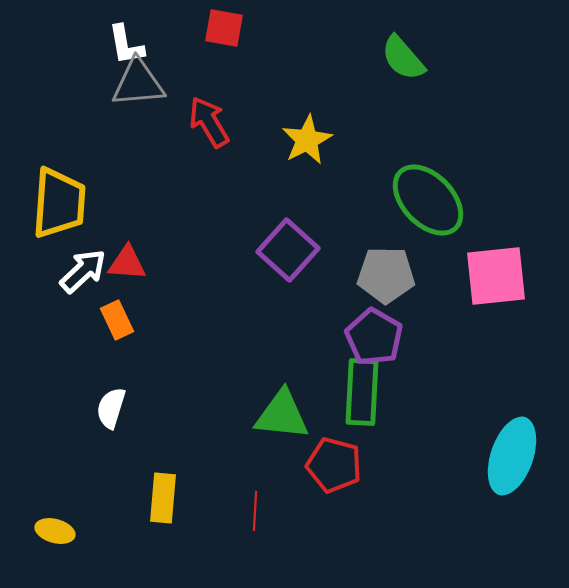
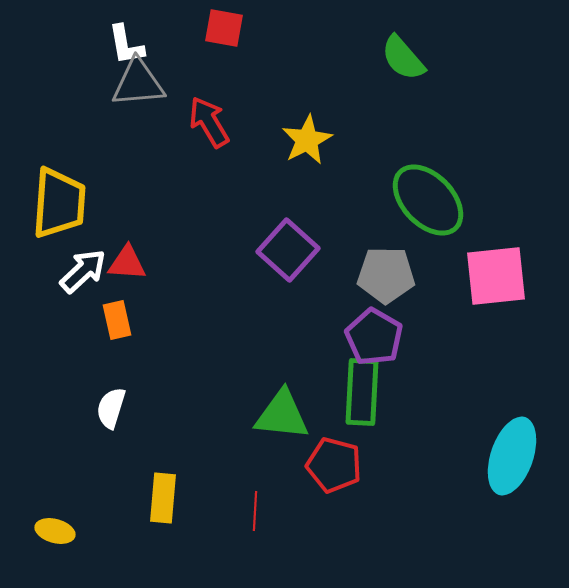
orange rectangle: rotated 12 degrees clockwise
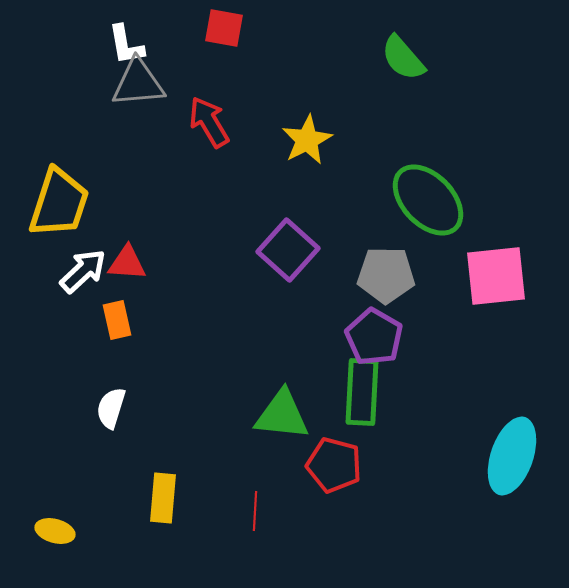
yellow trapezoid: rotated 14 degrees clockwise
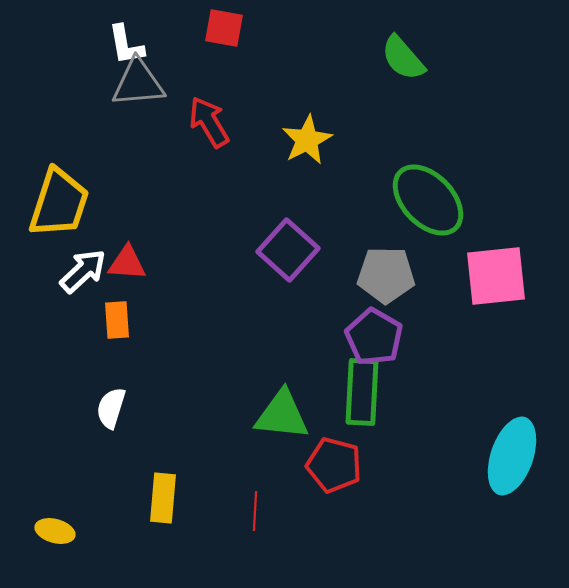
orange rectangle: rotated 9 degrees clockwise
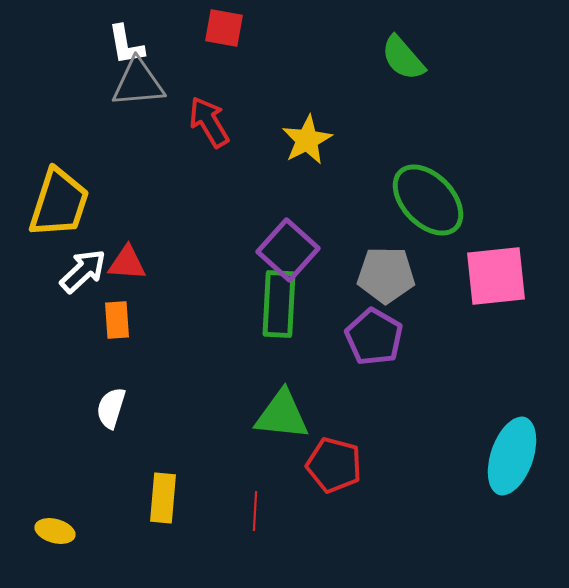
green rectangle: moved 83 px left, 88 px up
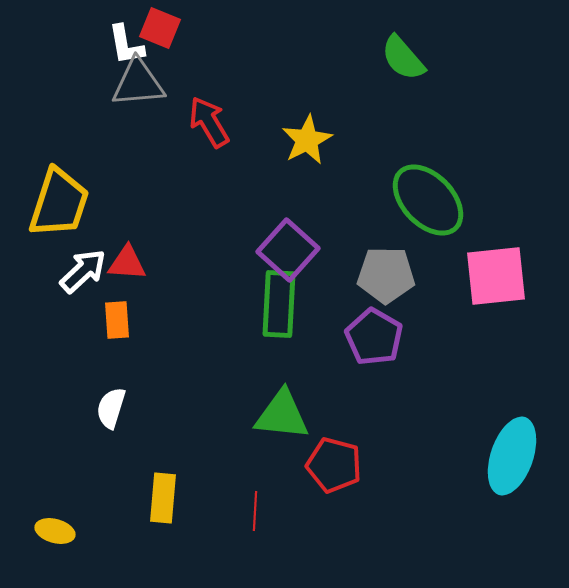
red square: moved 64 px left; rotated 12 degrees clockwise
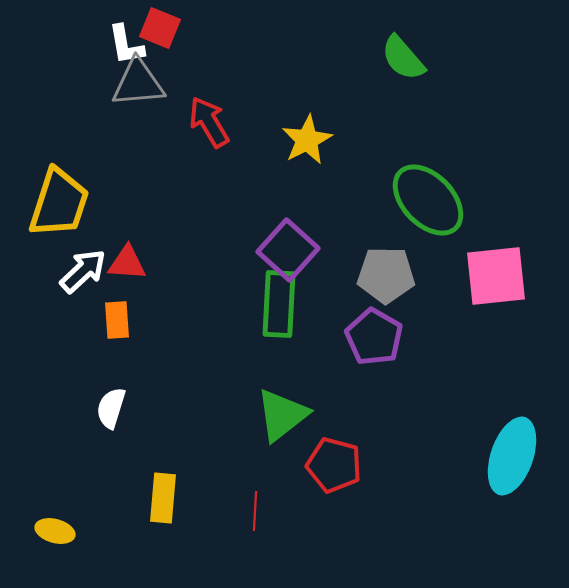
green triangle: rotated 44 degrees counterclockwise
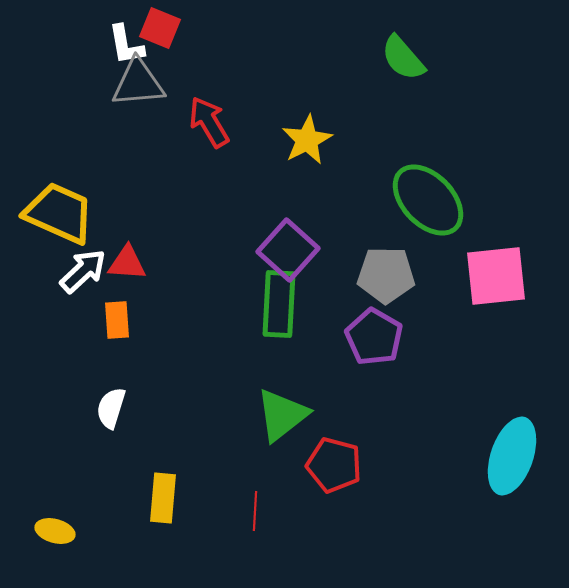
yellow trapezoid: moved 10 px down; rotated 84 degrees counterclockwise
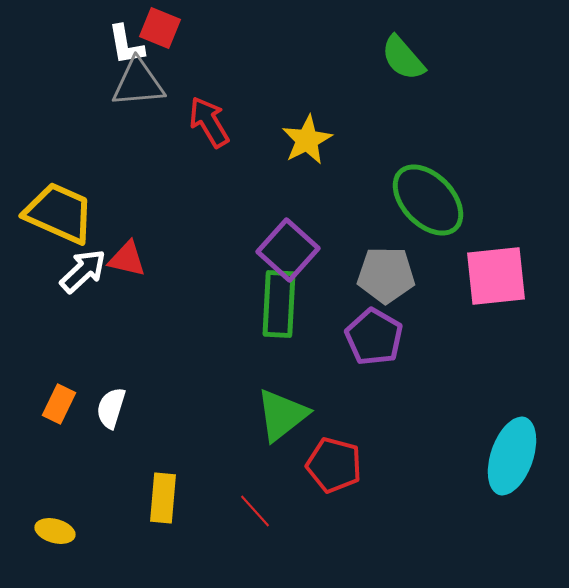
red triangle: moved 4 px up; rotated 9 degrees clockwise
orange rectangle: moved 58 px left, 84 px down; rotated 30 degrees clockwise
red line: rotated 45 degrees counterclockwise
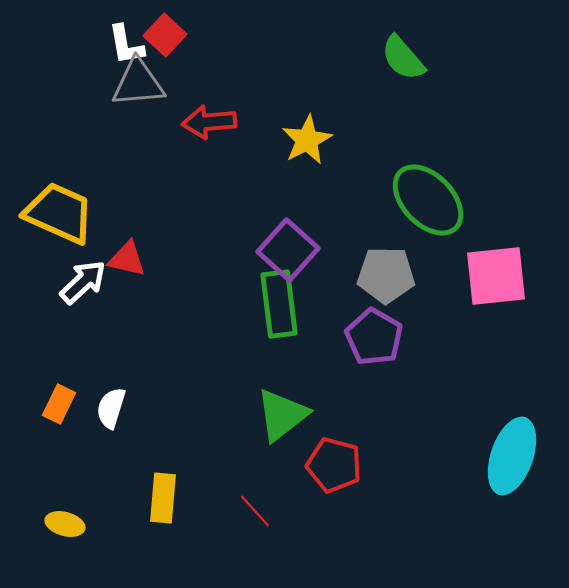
red square: moved 5 px right, 7 px down; rotated 21 degrees clockwise
red arrow: rotated 64 degrees counterclockwise
white arrow: moved 11 px down
green rectangle: rotated 10 degrees counterclockwise
yellow ellipse: moved 10 px right, 7 px up
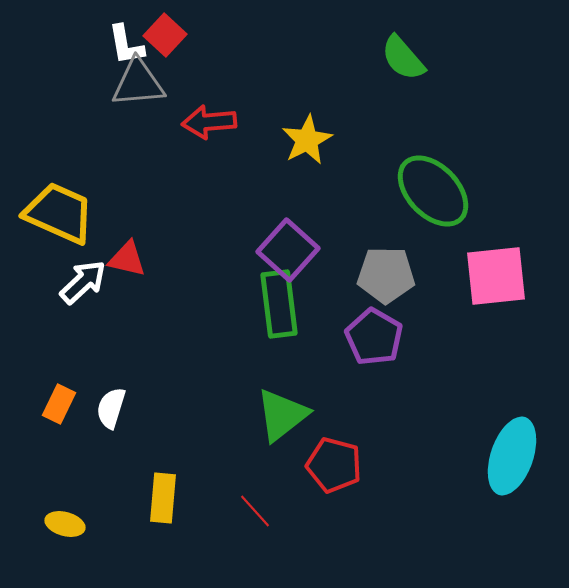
green ellipse: moved 5 px right, 9 px up
